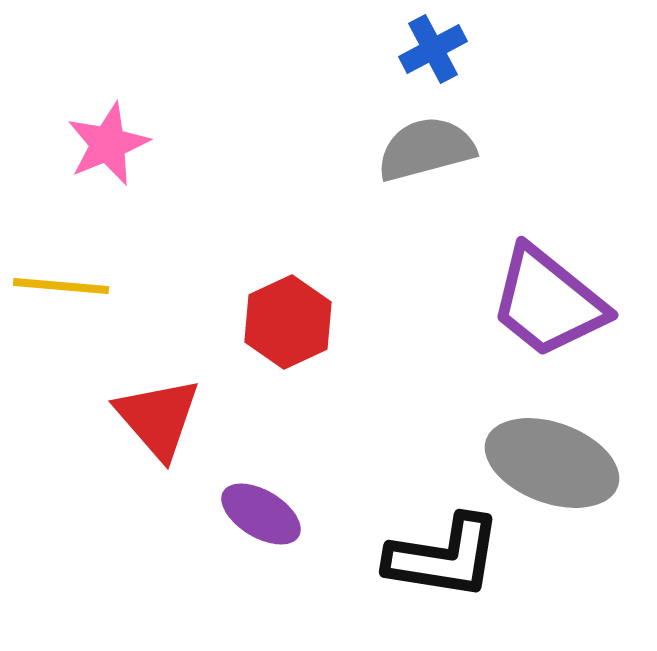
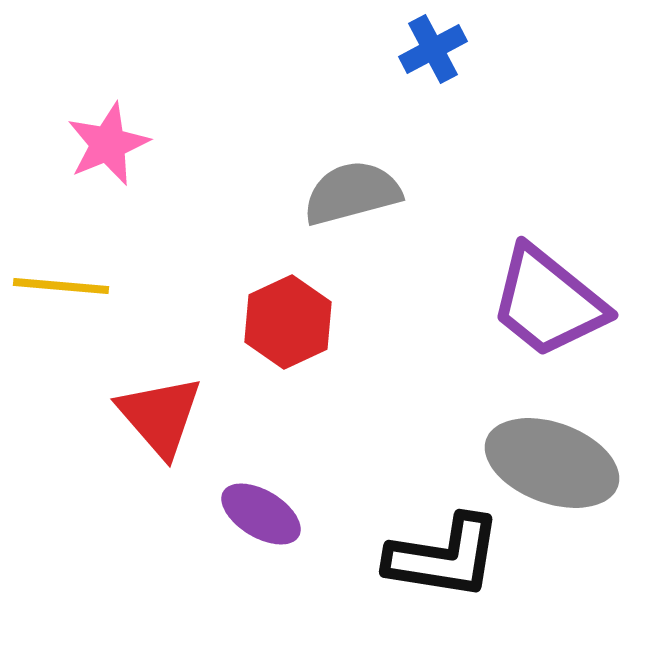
gray semicircle: moved 74 px left, 44 px down
red triangle: moved 2 px right, 2 px up
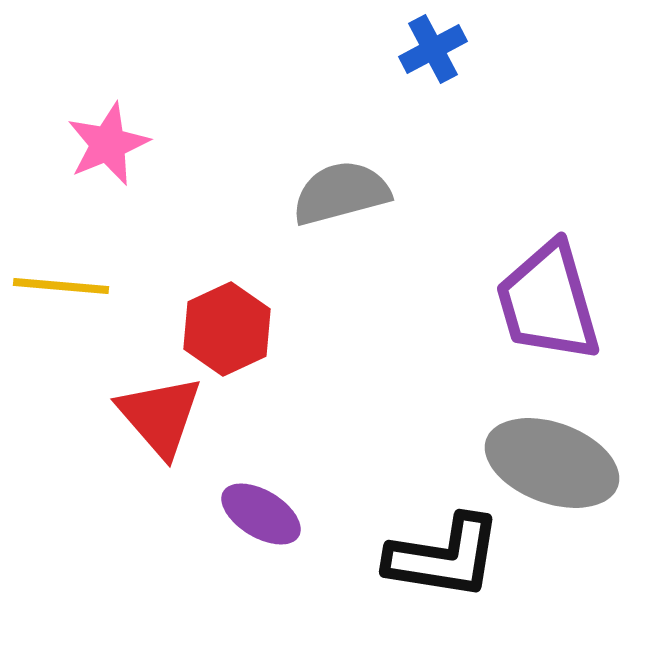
gray semicircle: moved 11 px left
purple trapezoid: rotated 35 degrees clockwise
red hexagon: moved 61 px left, 7 px down
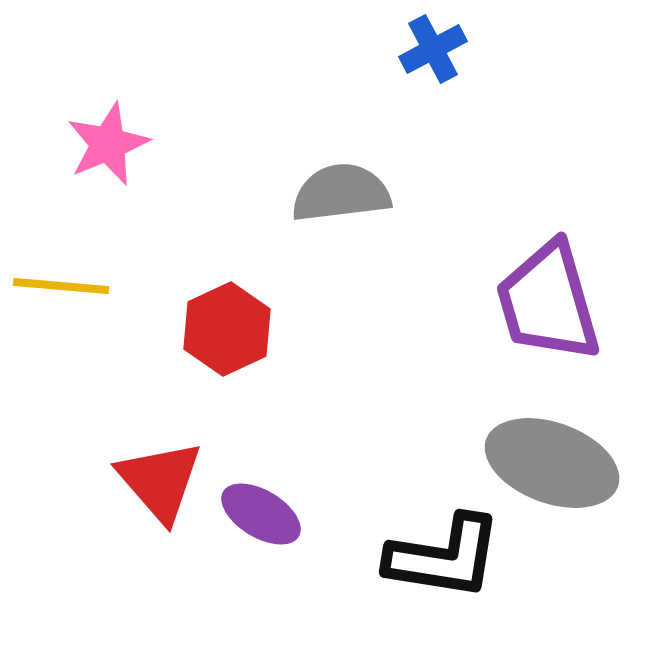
gray semicircle: rotated 8 degrees clockwise
red triangle: moved 65 px down
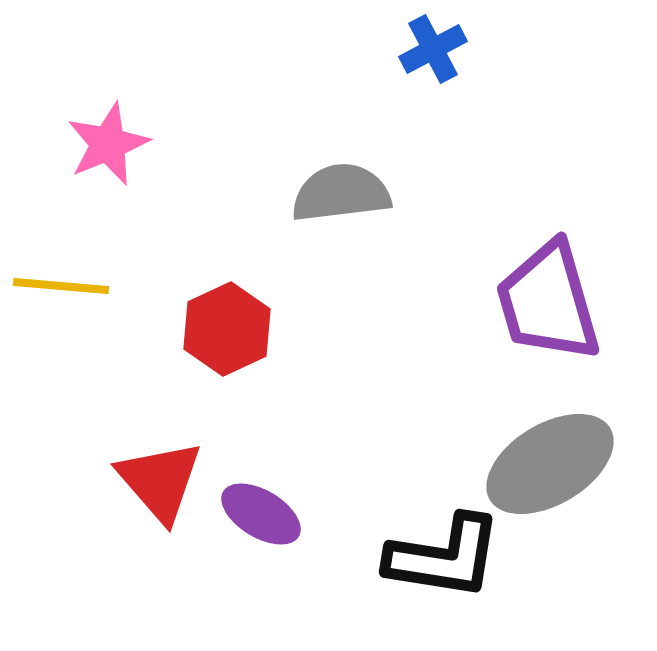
gray ellipse: moved 2 px left, 1 px down; rotated 51 degrees counterclockwise
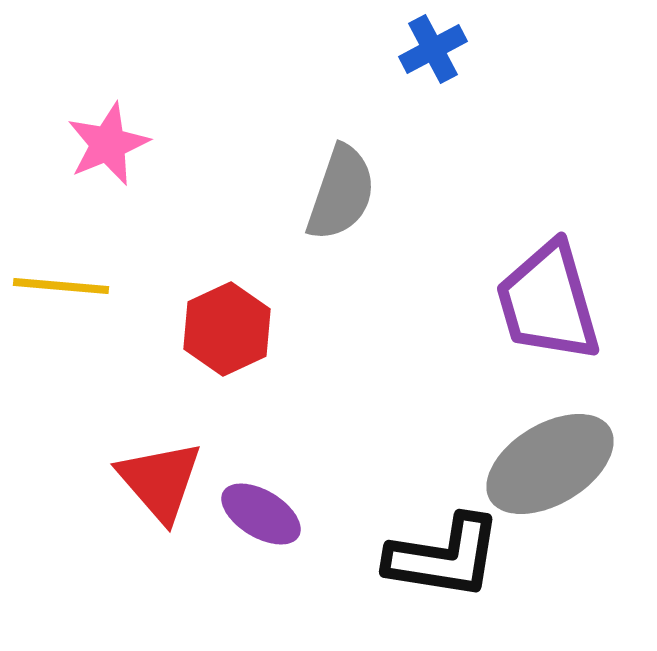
gray semicircle: rotated 116 degrees clockwise
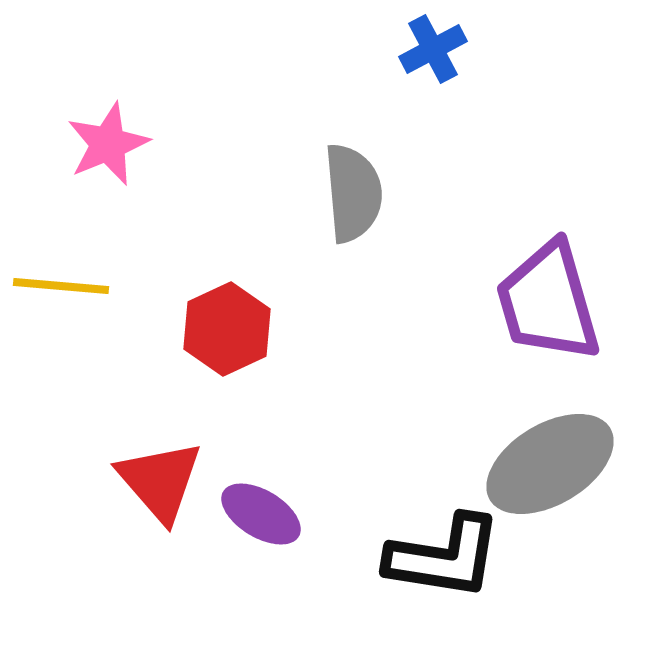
gray semicircle: moved 12 px right; rotated 24 degrees counterclockwise
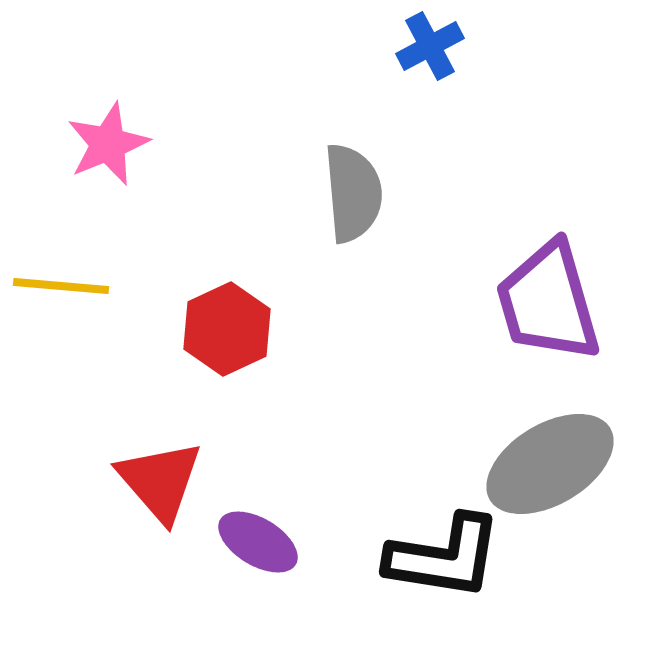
blue cross: moved 3 px left, 3 px up
purple ellipse: moved 3 px left, 28 px down
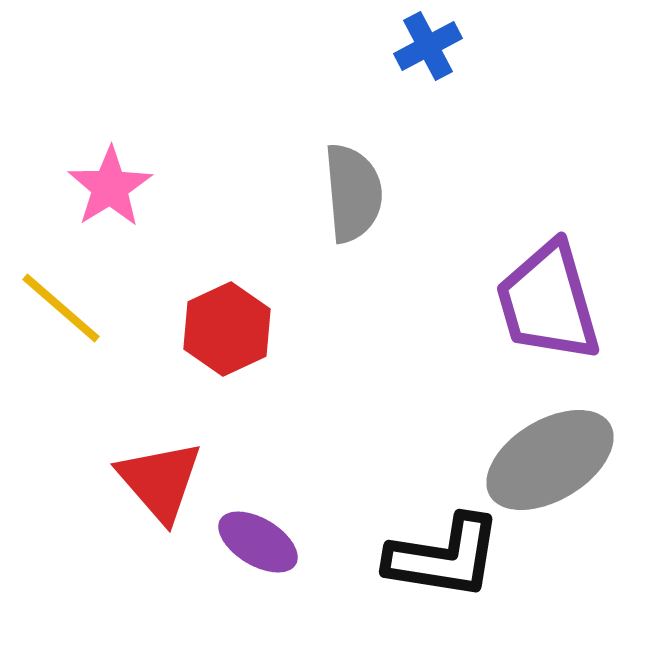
blue cross: moved 2 px left
pink star: moved 2 px right, 43 px down; rotated 10 degrees counterclockwise
yellow line: moved 22 px down; rotated 36 degrees clockwise
gray ellipse: moved 4 px up
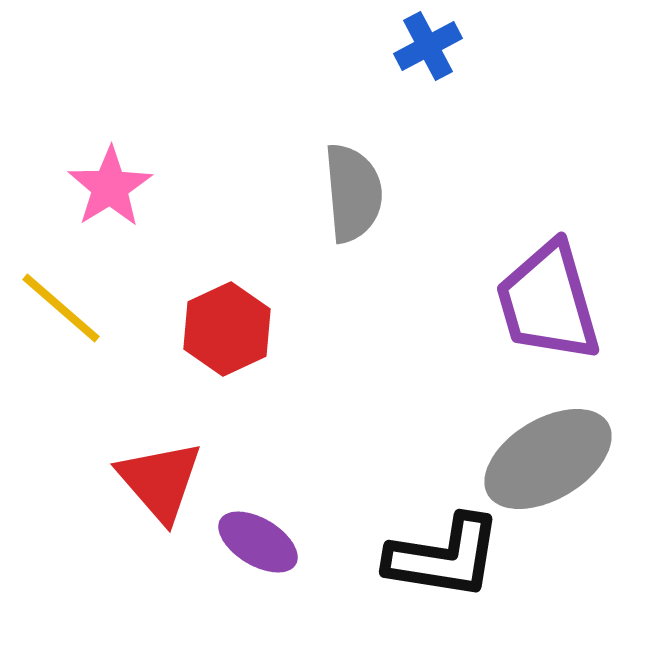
gray ellipse: moved 2 px left, 1 px up
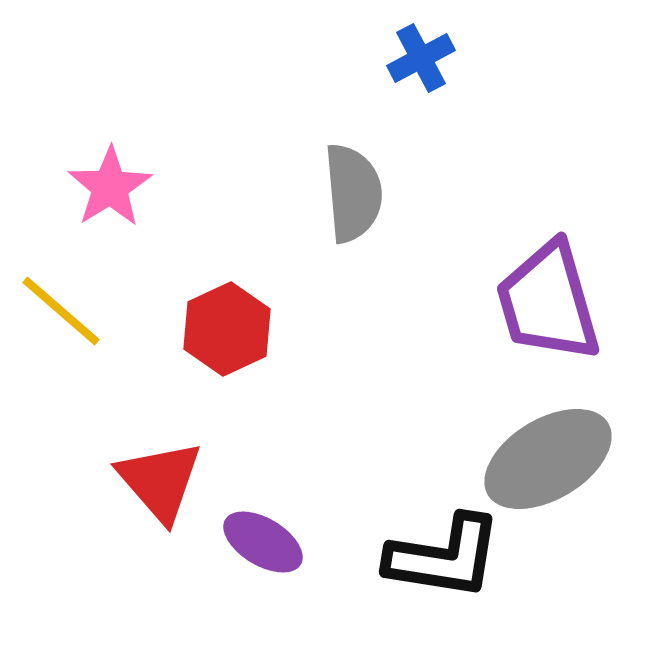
blue cross: moved 7 px left, 12 px down
yellow line: moved 3 px down
purple ellipse: moved 5 px right
